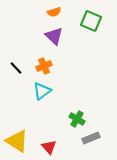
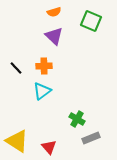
orange cross: rotated 21 degrees clockwise
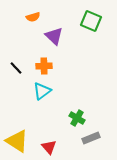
orange semicircle: moved 21 px left, 5 px down
green cross: moved 1 px up
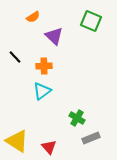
orange semicircle: rotated 16 degrees counterclockwise
black line: moved 1 px left, 11 px up
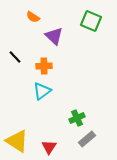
orange semicircle: rotated 64 degrees clockwise
green cross: rotated 35 degrees clockwise
gray rectangle: moved 4 px left, 1 px down; rotated 18 degrees counterclockwise
red triangle: rotated 14 degrees clockwise
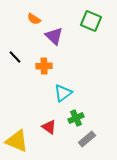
orange semicircle: moved 1 px right, 2 px down
cyan triangle: moved 21 px right, 2 px down
green cross: moved 1 px left
yellow triangle: rotated 10 degrees counterclockwise
red triangle: moved 20 px up; rotated 28 degrees counterclockwise
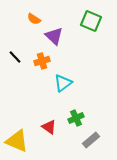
orange cross: moved 2 px left, 5 px up; rotated 14 degrees counterclockwise
cyan triangle: moved 10 px up
gray rectangle: moved 4 px right, 1 px down
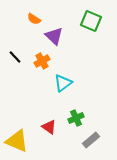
orange cross: rotated 14 degrees counterclockwise
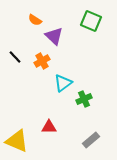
orange semicircle: moved 1 px right, 1 px down
green cross: moved 8 px right, 19 px up
red triangle: rotated 35 degrees counterclockwise
